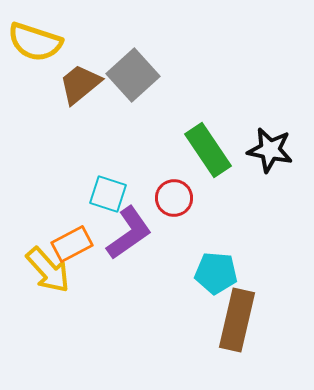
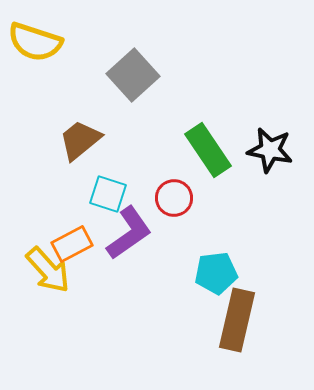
brown trapezoid: moved 56 px down
cyan pentagon: rotated 12 degrees counterclockwise
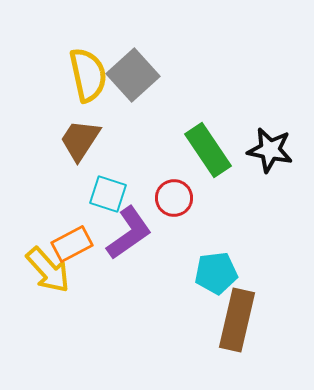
yellow semicircle: moved 53 px right, 33 px down; rotated 120 degrees counterclockwise
brown trapezoid: rotated 18 degrees counterclockwise
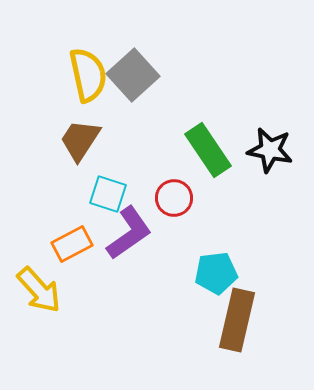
yellow arrow: moved 9 px left, 20 px down
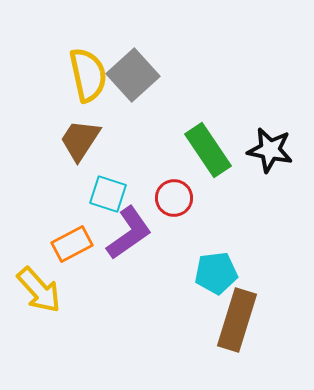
brown rectangle: rotated 4 degrees clockwise
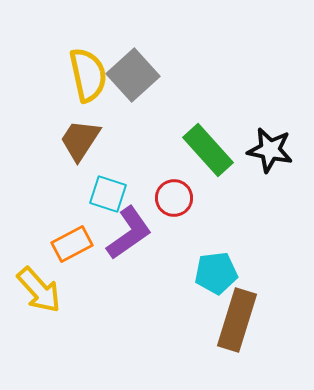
green rectangle: rotated 8 degrees counterclockwise
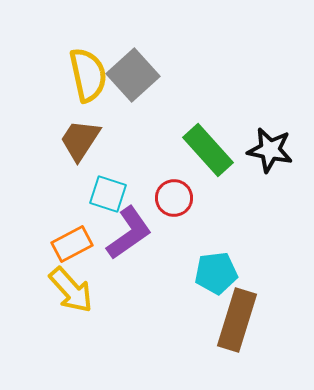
yellow arrow: moved 32 px right
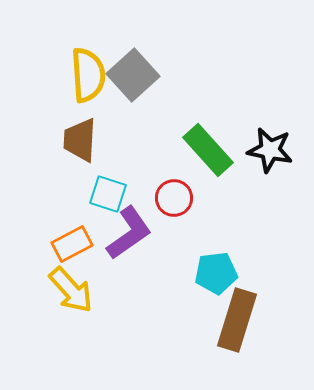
yellow semicircle: rotated 8 degrees clockwise
brown trapezoid: rotated 30 degrees counterclockwise
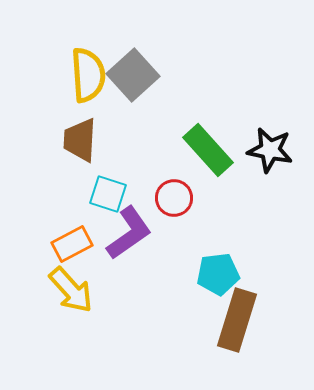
cyan pentagon: moved 2 px right, 1 px down
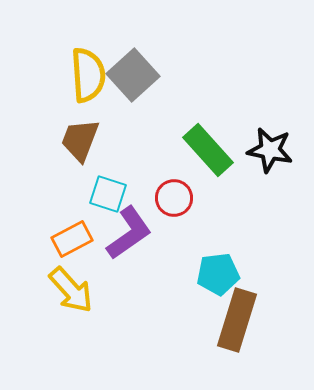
brown trapezoid: rotated 18 degrees clockwise
orange rectangle: moved 5 px up
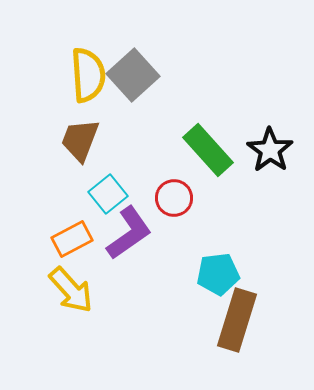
black star: rotated 24 degrees clockwise
cyan square: rotated 33 degrees clockwise
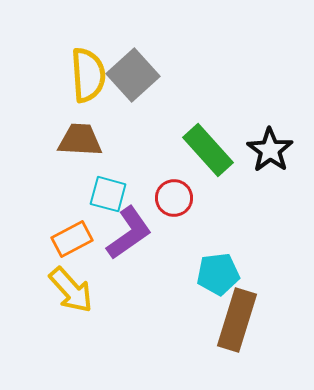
brown trapezoid: rotated 72 degrees clockwise
cyan square: rotated 36 degrees counterclockwise
